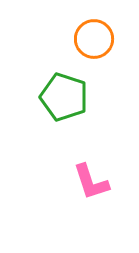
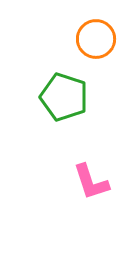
orange circle: moved 2 px right
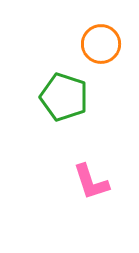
orange circle: moved 5 px right, 5 px down
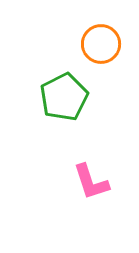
green pentagon: rotated 27 degrees clockwise
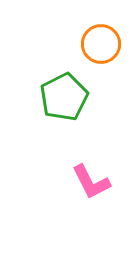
pink L-shape: rotated 9 degrees counterclockwise
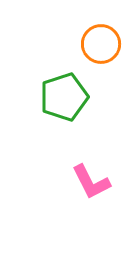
green pentagon: rotated 9 degrees clockwise
